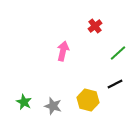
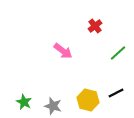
pink arrow: rotated 114 degrees clockwise
black line: moved 1 px right, 9 px down
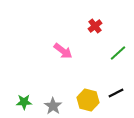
green star: rotated 28 degrees counterclockwise
gray star: rotated 18 degrees clockwise
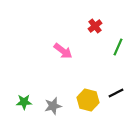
green line: moved 6 px up; rotated 24 degrees counterclockwise
gray star: rotated 24 degrees clockwise
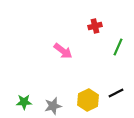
red cross: rotated 24 degrees clockwise
yellow hexagon: rotated 20 degrees clockwise
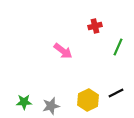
gray star: moved 2 px left
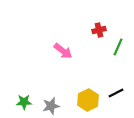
red cross: moved 4 px right, 4 px down
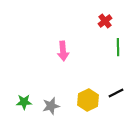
red cross: moved 6 px right, 9 px up; rotated 24 degrees counterclockwise
green line: rotated 24 degrees counterclockwise
pink arrow: rotated 48 degrees clockwise
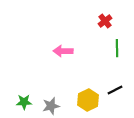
green line: moved 1 px left, 1 px down
pink arrow: rotated 96 degrees clockwise
black line: moved 1 px left, 3 px up
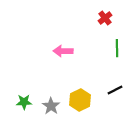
red cross: moved 3 px up
yellow hexagon: moved 8 px left
gray star: rotated 24 degrees counterclockwise
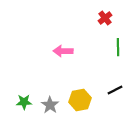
green line: moved 1 px right, 1 px up
yellow hexagon: rotated 15 degrees clockwise
gray star: moved 1 px left, 1 px up
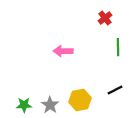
green star: moved 3 px down
